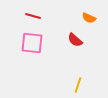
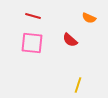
red semicircle: moved 5 px left
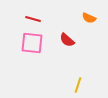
red line: moved 3 px down
red semicircle: moved 3 px left
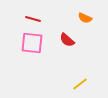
orange semicircle: moved 4 px left
yellow line: moved 2 px right, 1 px up; rotated 35 degrees clockwise
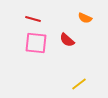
pink square: moved 4 px right
yellow line: moved 1 px left
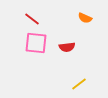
red line: moved 1 px left; rotated 21 degrees clockwise
red semicircle: moved 7 px down; rotated 49 degrees counterclockwise
